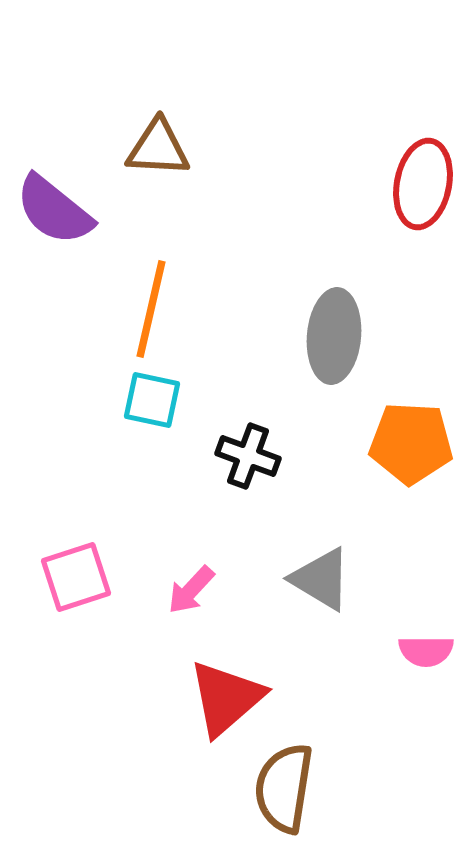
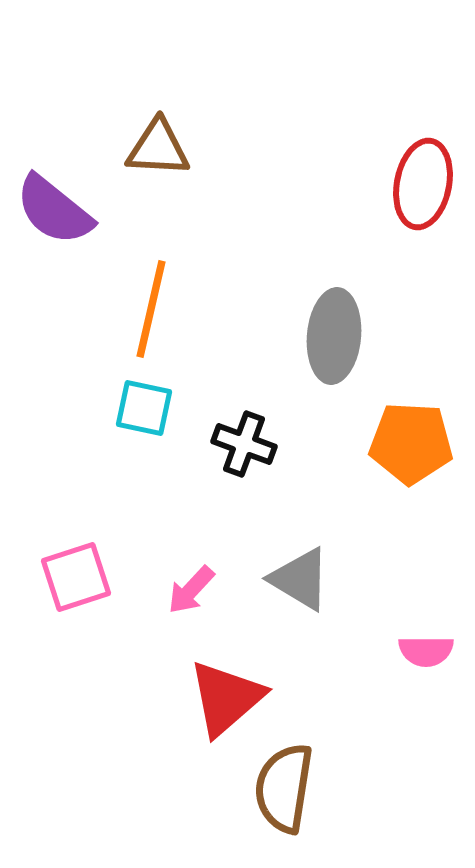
cyan square: moved 8 px left, 8 px down
black cross: moved 4 px left, 12 px up
gray triangle: moved 21 px left
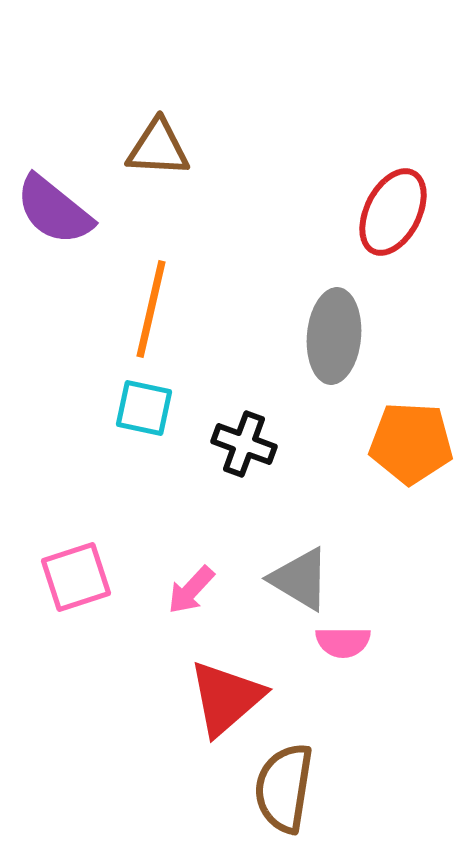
red ellipse: moved 30 px left, 28 px down; rotated 16 degrees clockwise
pink semicircle: moved 83 px left, 9 px up
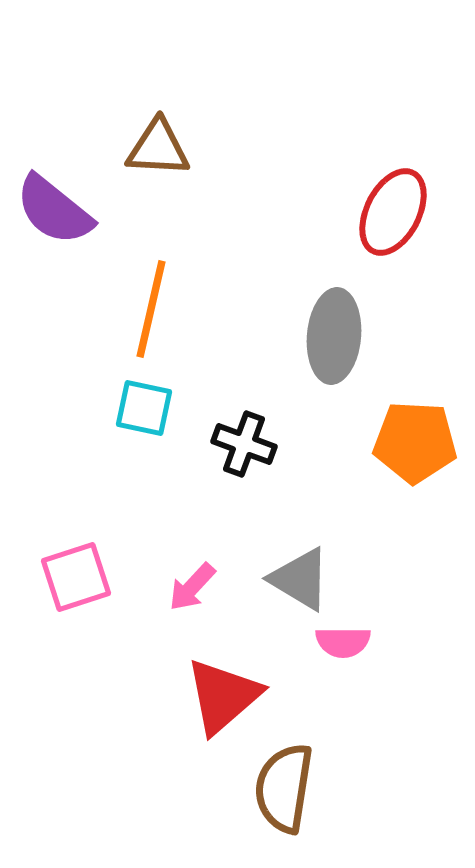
orange pentagon: moved 4 px right, 1 px up
pink arrow: moved 1 px right, 3 px up
red triangle: moved 3 px left, 2 px up
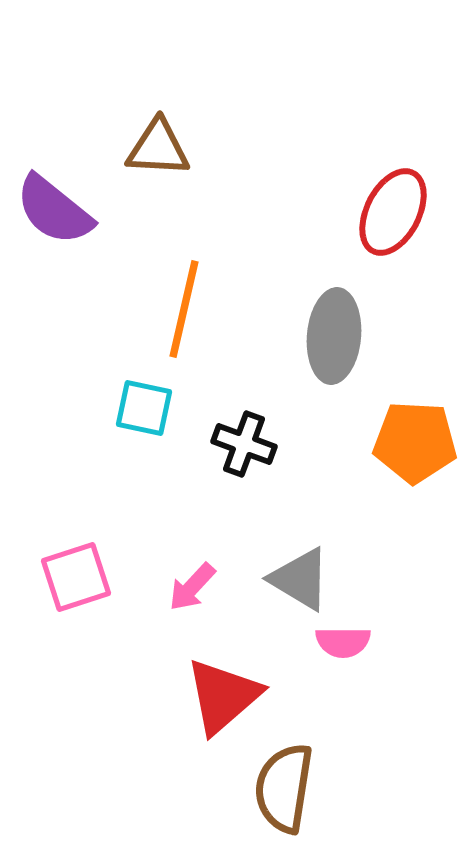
orange line: moved 33 px right
